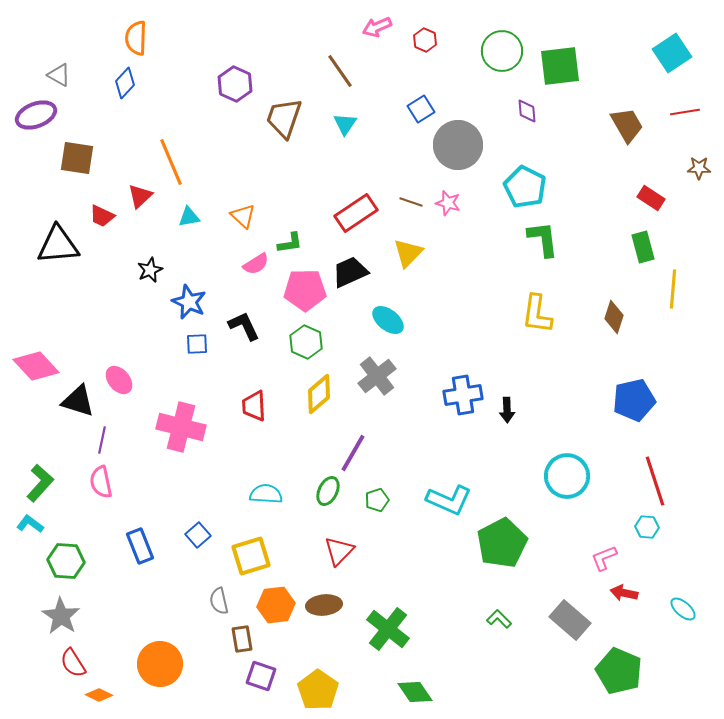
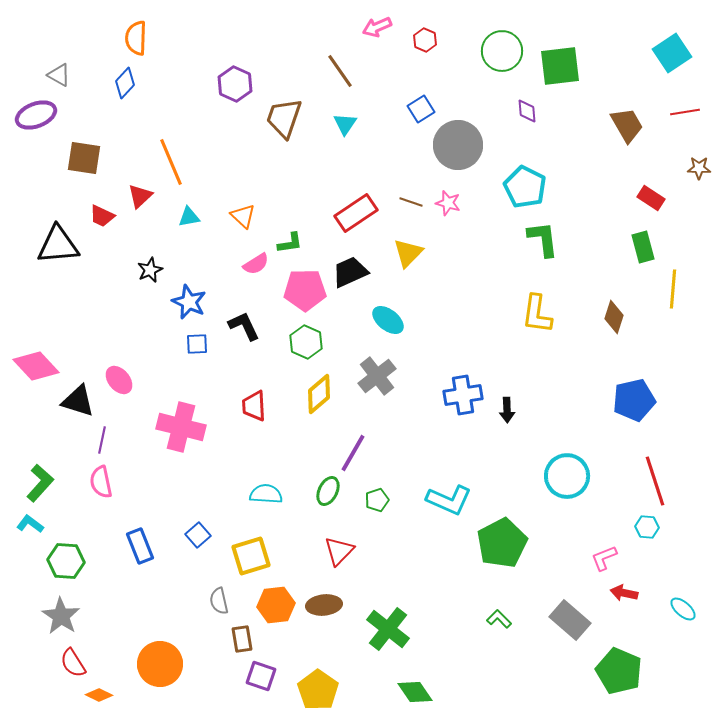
brown square at (77, 158): moved 7 px right
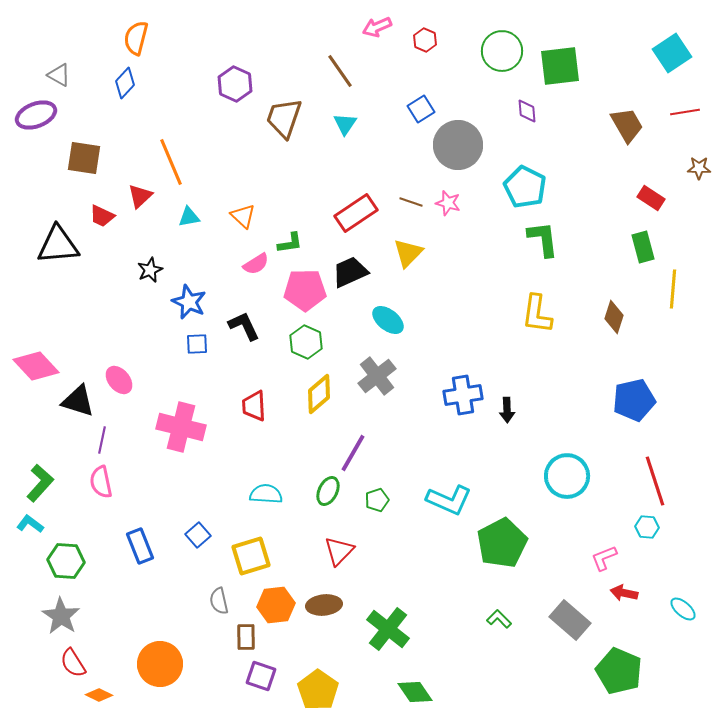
orange semicircle at (136, 38): rotated 12 degrees clockwise
brown rectangle at (242, 639): moved 4 px right, 2 px up; rotated 8 degrees clockwise
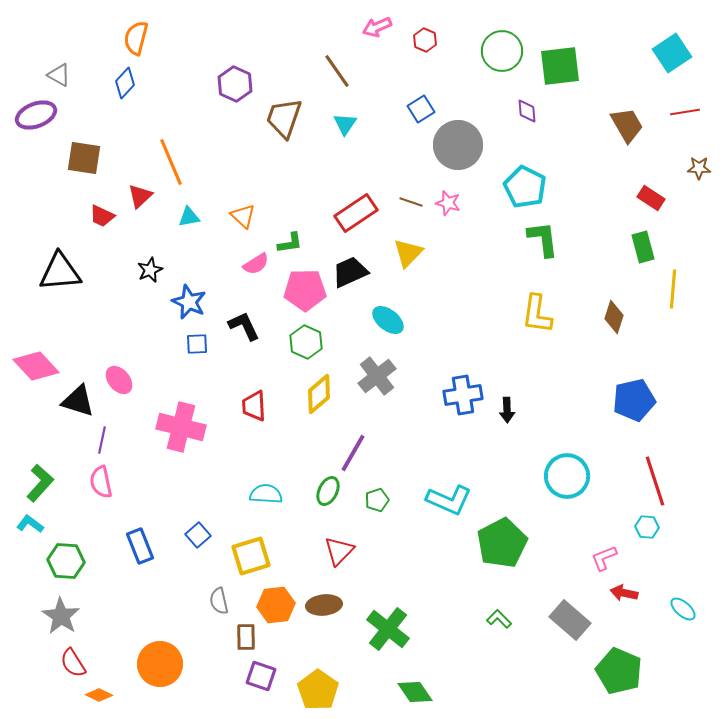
brown line at (340, 71): moved 3 px left
black triangle at (58, 245): moved 2 px right, 27 px down
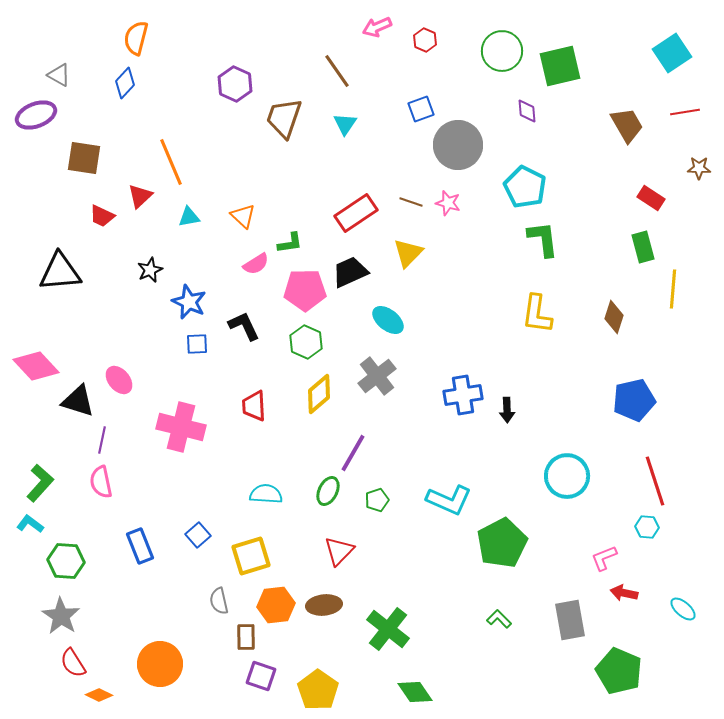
green square at (560, 66): rotated 6 degrees counterclockwise
blue square at (421, 109): rotated 12 degrees clockwise
gray rectangle at (570, 620): rotated 39 degrees clockwise
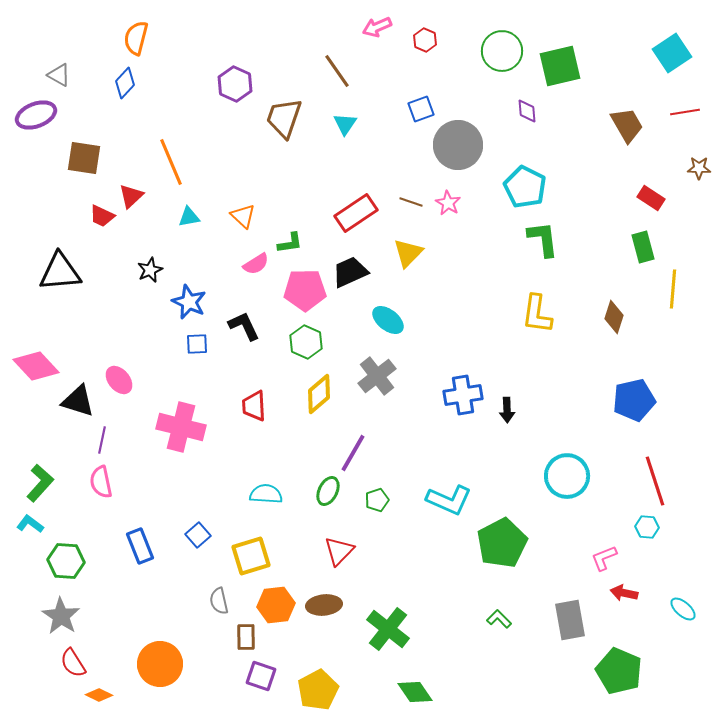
red triangle at (140, 196): moved 9 px left
pink star at (448, 203): rotated 15 degrees clockwise
yellow pentagon at (318, 690): rotated 9 degrees clockwise
